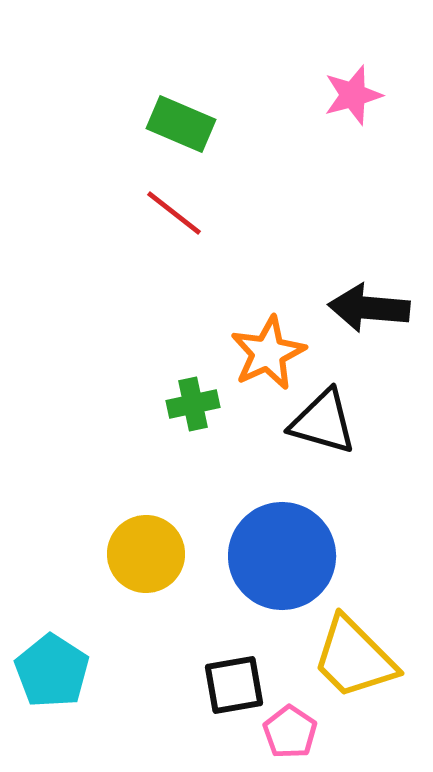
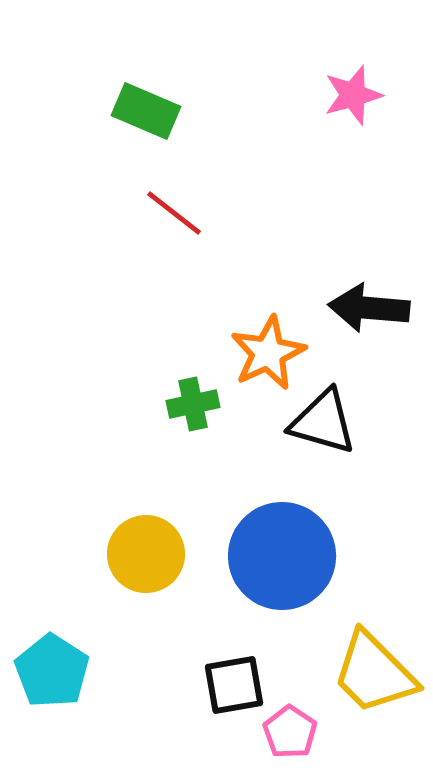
green rectangle: moved 35 px left, 13 px up
yellow trapezoid: moved 20 px right, 15 px down
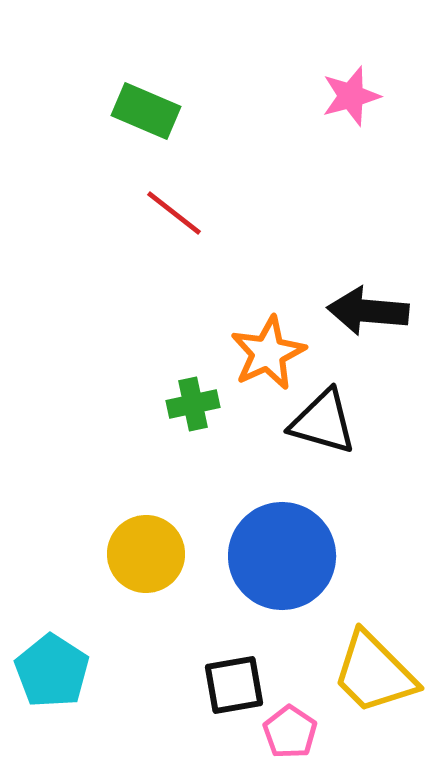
pink star: moved 2 px left, 1 px down
black arrow: moved 1 px left, 3 px down
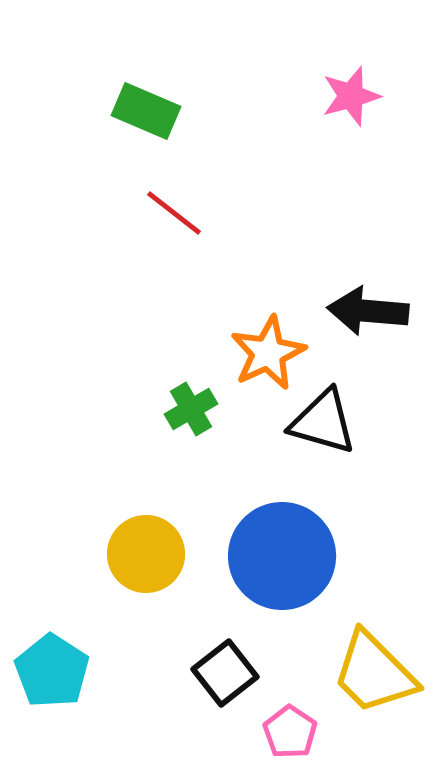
green cross: moved 2 px left, 5 px down; rotated 18 degrees counterclockwise
black square: moved 9 px left, 12 px up; rotated 28 degrees counterclockwise
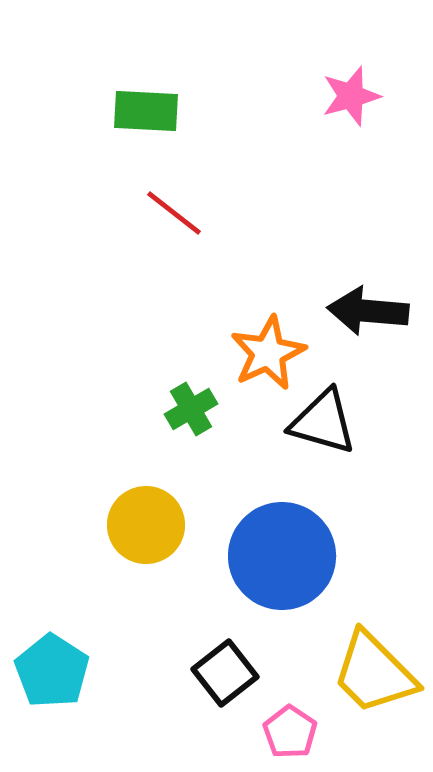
green rectangle: rotated 20 degrees counterclockwise
yellow circle: moved 29 px up
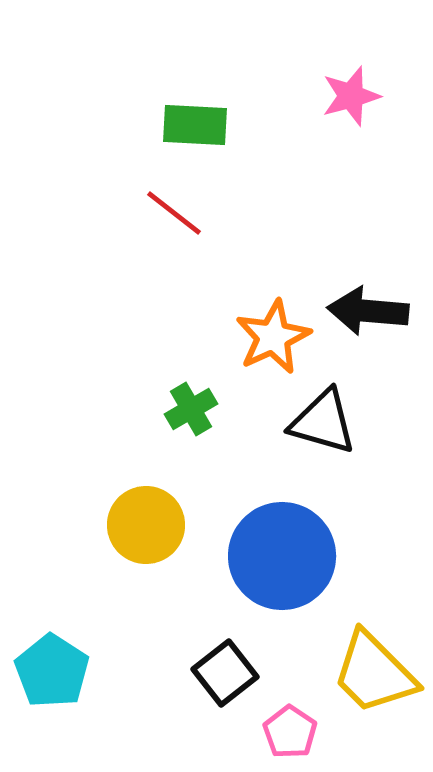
green rectangle: moved 49 px right, 14 px down
orange star: moved 5 px right, 16 px up
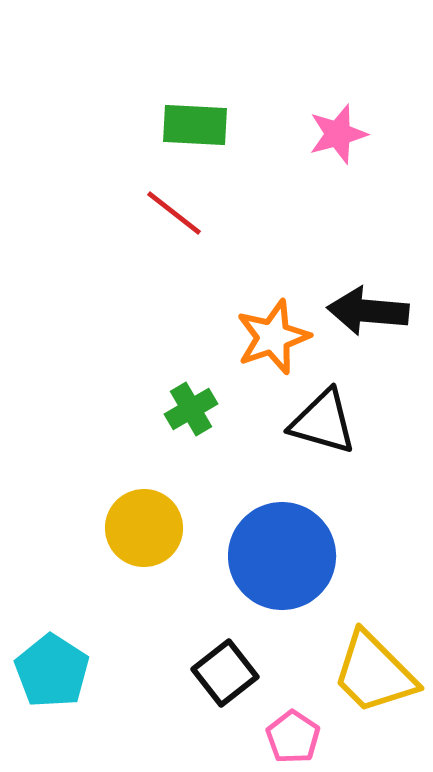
pink star: moved 13 px left, 38 px down
orange star: rotated 6 degrees clockwise
yellow circle: moved 2 px left, 3 px down
pink pentagon: moved 3 px right, 5 px down
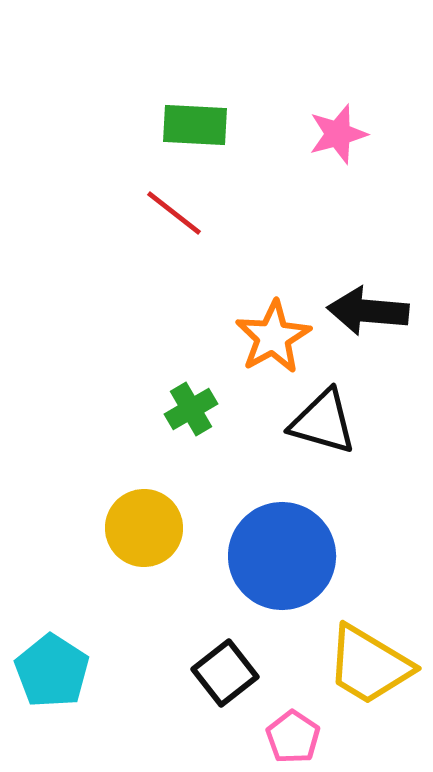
orange star: rotated 10 degrees counterclockwise
yellow trapezoid: moved 5 px left, 8 px up; rotated 14 degrees counterclockwise
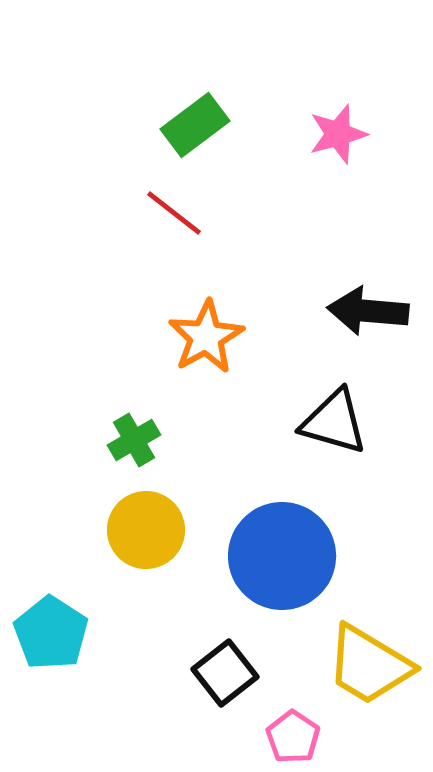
green rectangle: rotated 40 degrees counterclockwise
orange star: moved 67 px left
green cross: moved 57 px left, 31 px down
black triangle: moved 11 px right
yellow circle: moved 2 px right, 2 px down
cyan pentagon: moved 1 px left, 38 px up
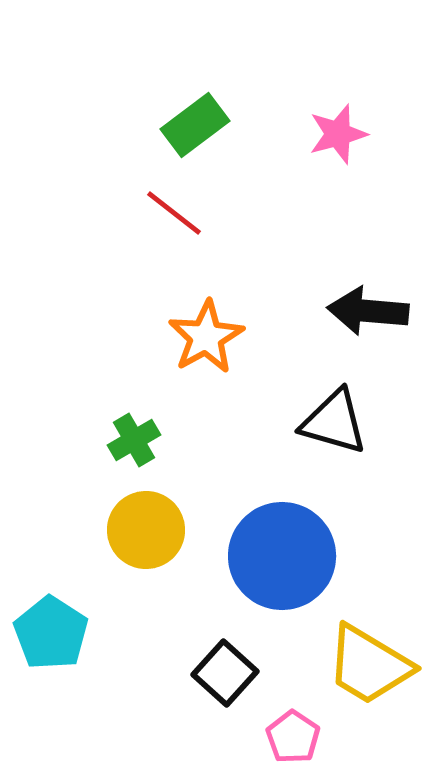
black square: rotated 10 degrees counterclockwise
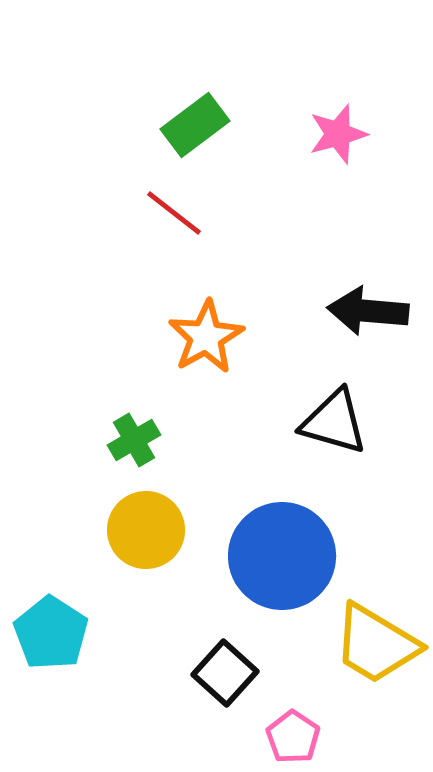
yellow trapezoid: moved 7 px right, 21 px up
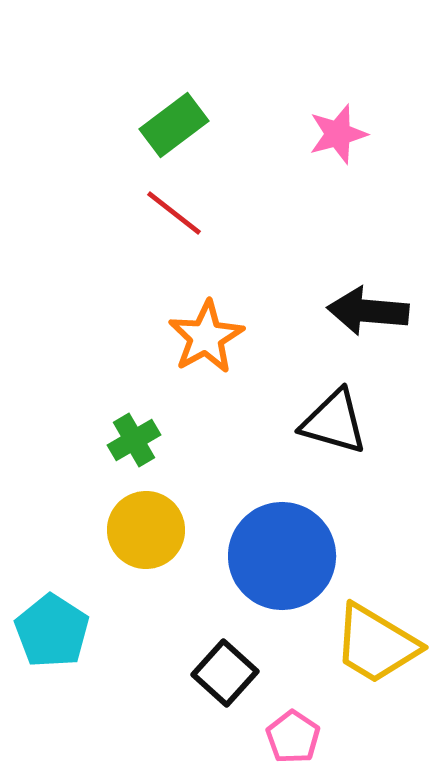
green rectangle: moved 21 px left
cyan pentagon: moved 1 px right, 2 px up
